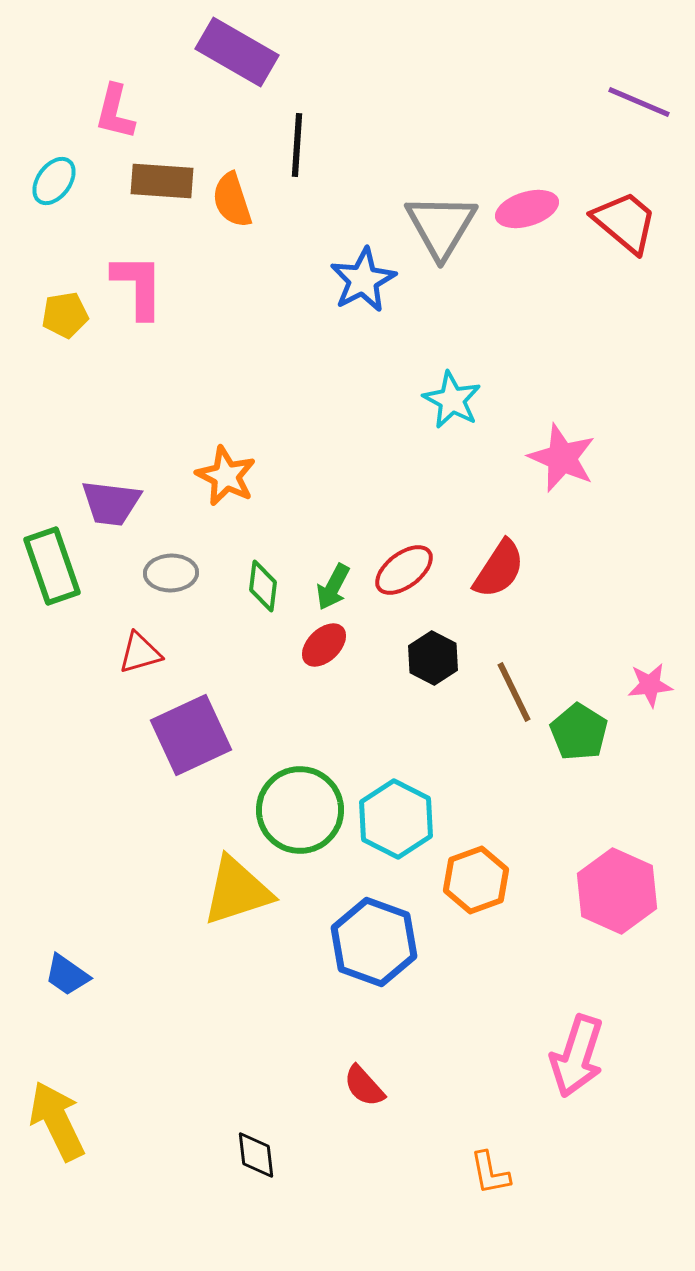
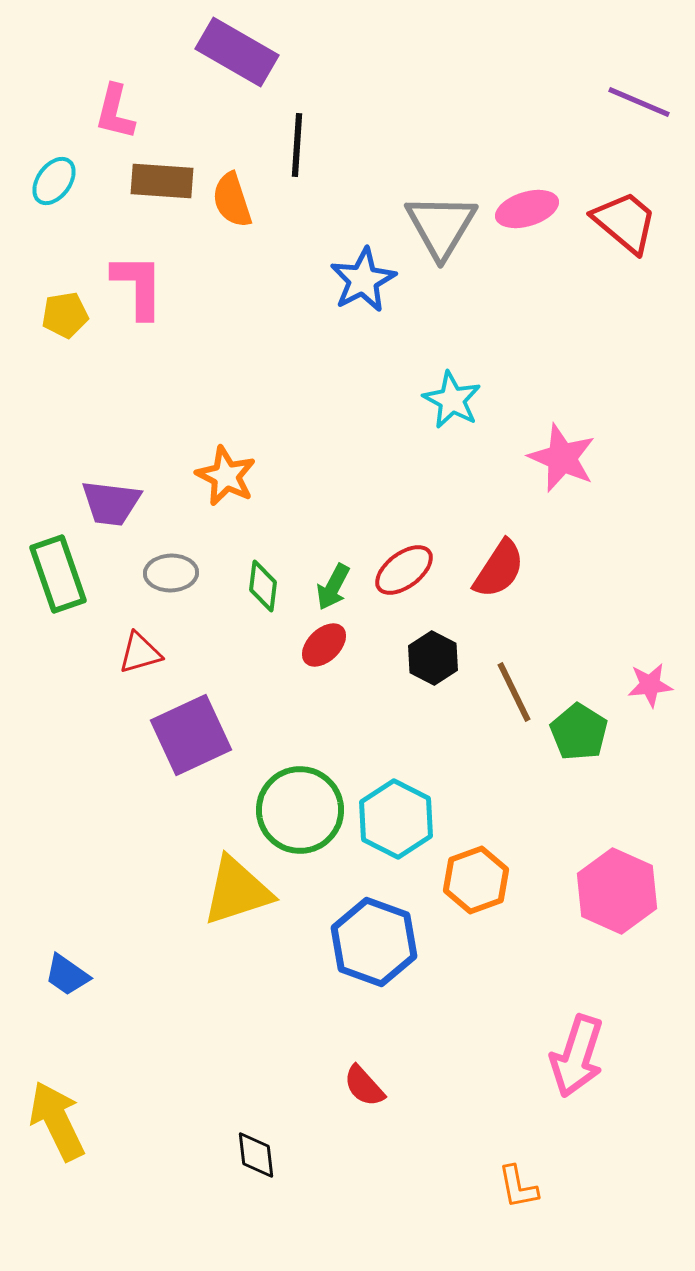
green rectangle at (52, 566): moved 6 px right, 8 px down
orange L-shape at (490, 1173): moved 28 px right, 14 px down
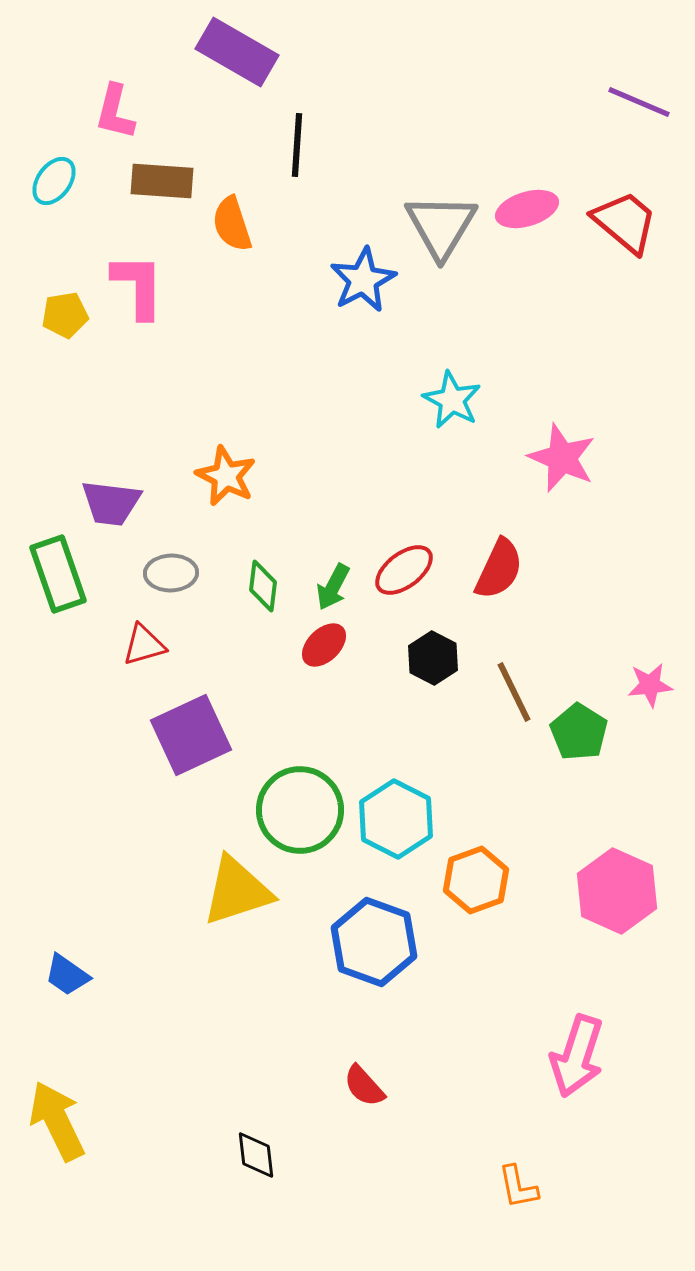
orange semicircle at (232, 200): moved 24 px down
red semicircle at (499, 569): rotated 8 degrees counterclockwise
red triangle at (140, 653): moved 4 px right, 8 px up
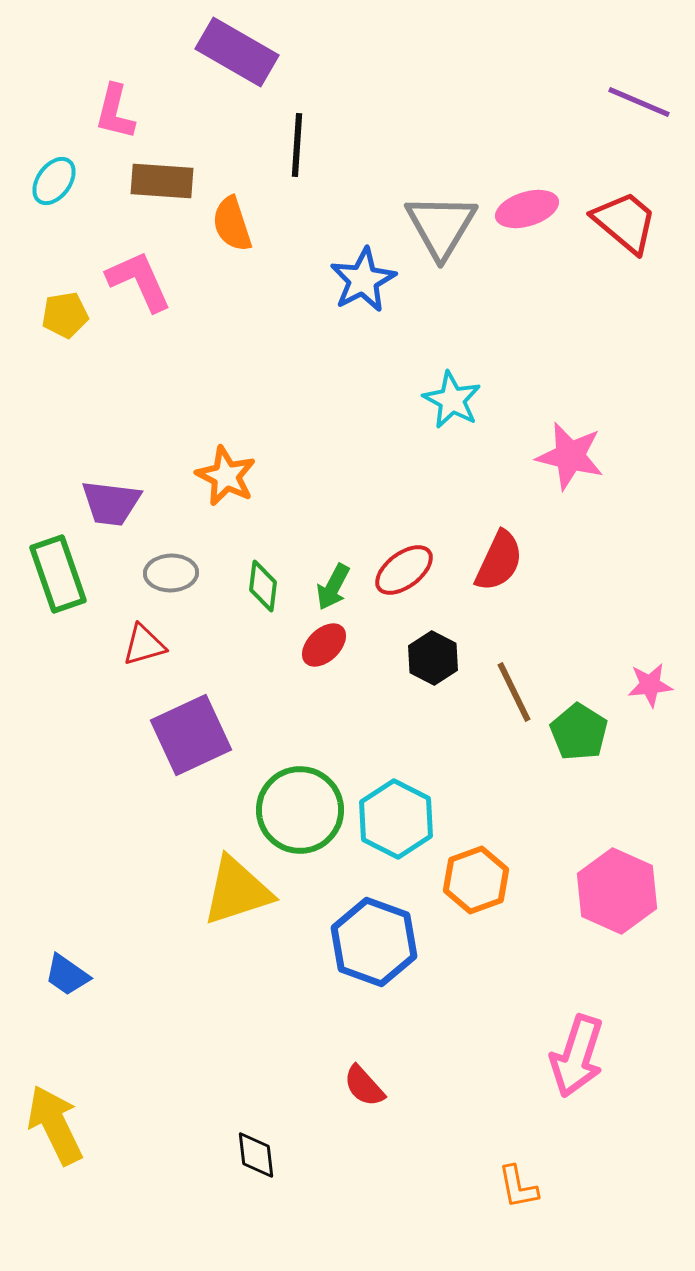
pink L-shape at (138, 286): moved 1 px right, 5 px up; rotated 24 degrees counterclockwise
pink star at (562, 458): moved 8 px right, 2 px up; rotated 10 degrees counterclockwise
red semicircle at (499, 569): moved 8 px up
yellow arrow at (57, 1121): moved 2 px left, 4 px down
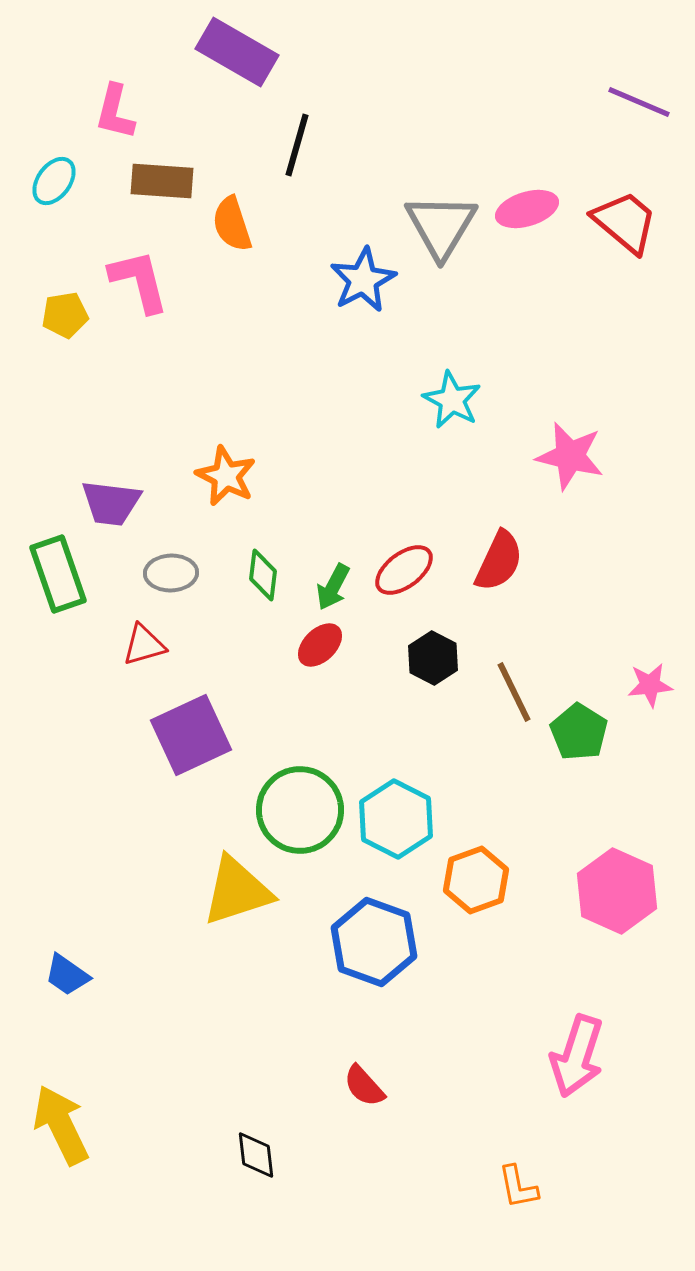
black line at (297, 145): rotated 12 degrees clockwise
pink L-shape at (139, 281): rotated 10 degrees clockwise
green diamond at (263, 586): moved 11 px up
red ellipse at (324, 645): moved 4 px left
yellow arrow at (55, 1125): moved 6 px right
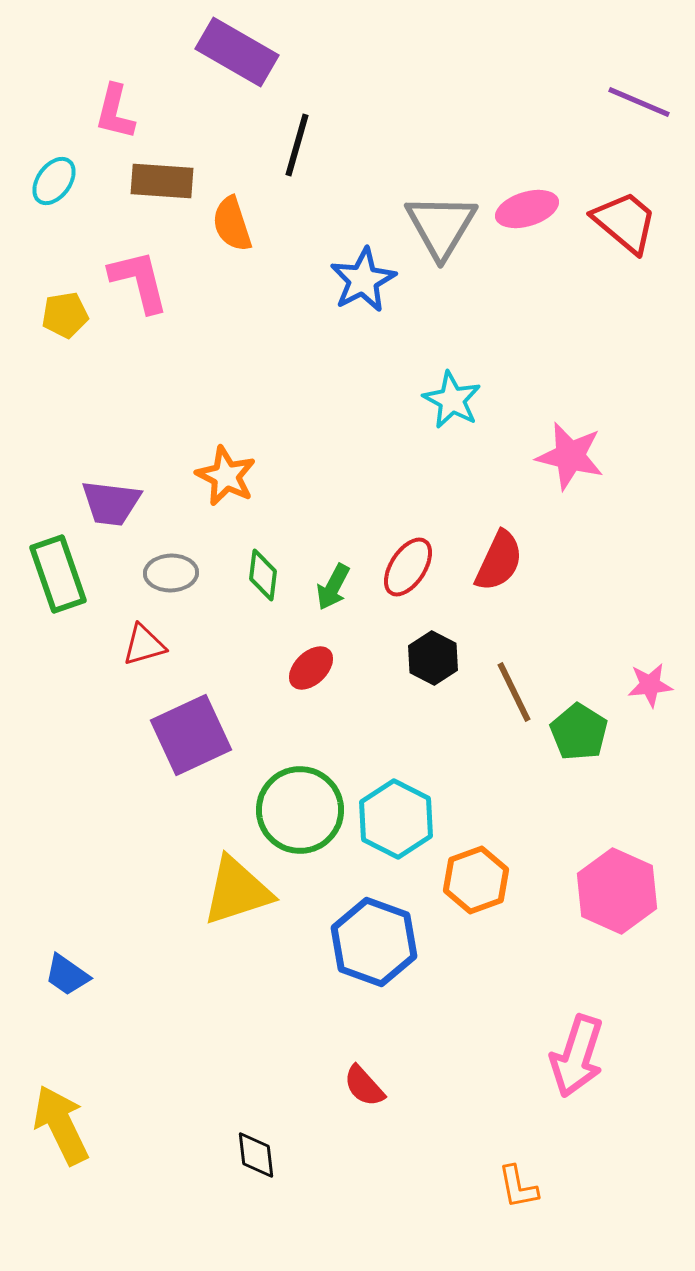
red ellipse at (404, 570): moved 4 px right, 3 px up; rotated 20 degrees counterclockwise
red ellipse at (320, 645): moved 9 px left, 23 px down
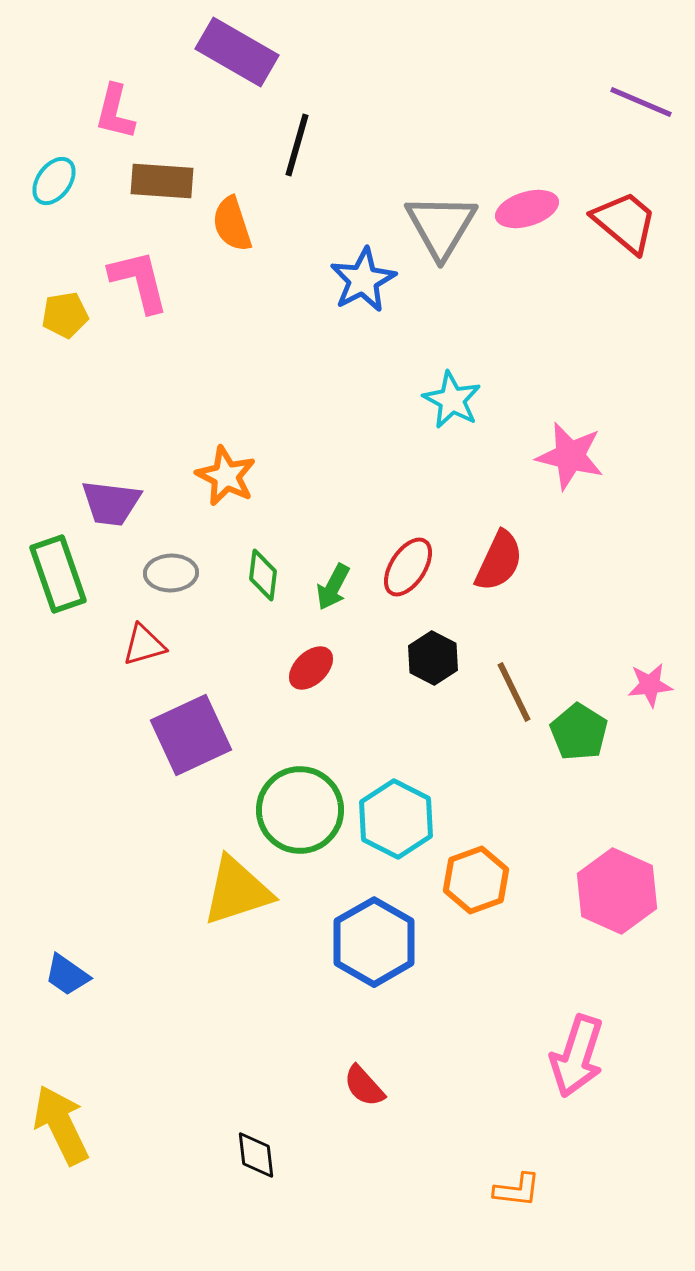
purple line at (639, 102): moved 2 px right
blue hexagon at (374, 942): rotated 10 degrees clockwise
orange L-shape at (518, 1187): moved 1 px left, 3 px down; rotated 72 degrees counterclockwise
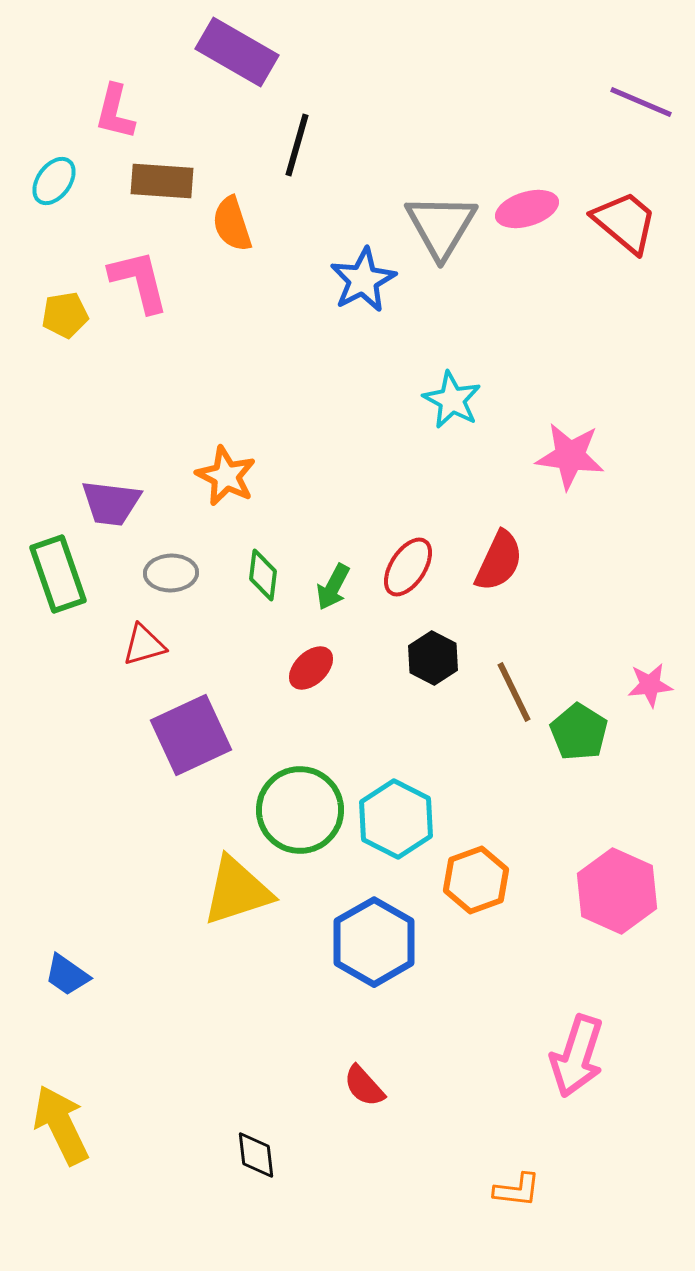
pink star at (570, 456): rotated 6 degrees counterclockwise
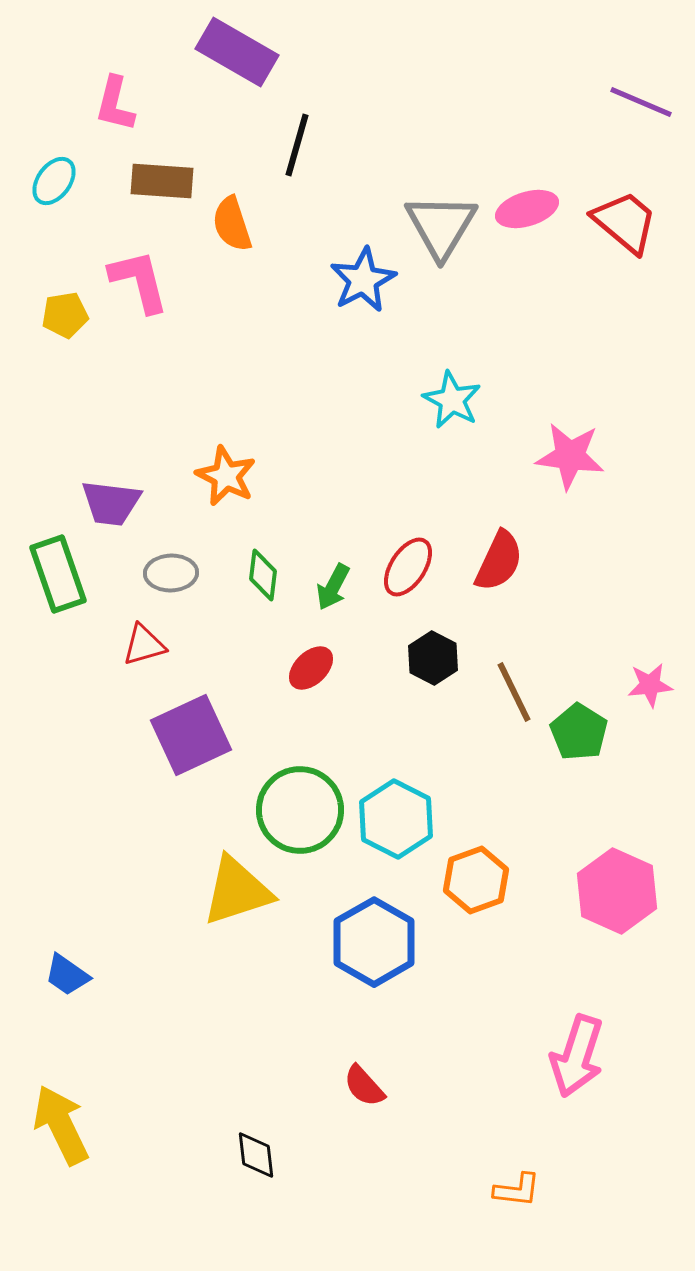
pink L-shape at (115, 112): moved 8 px up
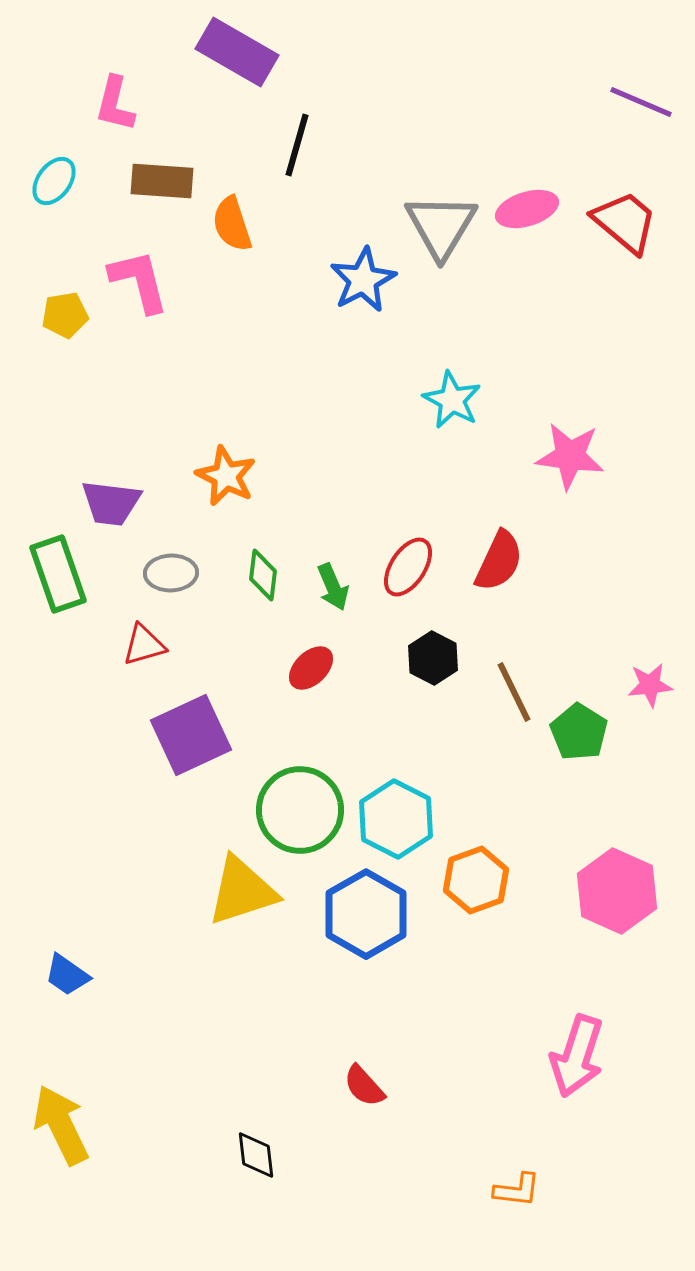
green arrow at (333, 587): rotated 51 degrees counterclockwise
yellow triangle at (237, 891): moved 5 px right
blue hexagon at (374, 942): moved 8 px left, 28 px up
